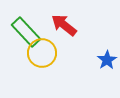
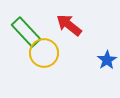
red arrow: moved 5 px right
yellow circle: moved 2 px right
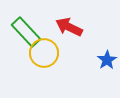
red arrow: moved 2 px down; rotated 12 degrees counterclockwise
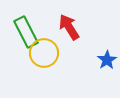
red arrow: rotated 32 degrees clockwise
green rectangle: rotated 16 degrees clockwise
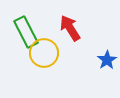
red arrow: moved 1 px right, 1 px down
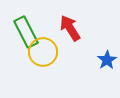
yellow circle: moved 1 px left, 1 px up
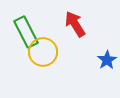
red arrow: moved 5 px right, 4 px up
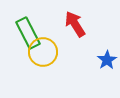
green rectangle: moved 2 px right, 1 px down
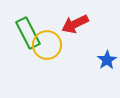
red arrow: rotated 84 degrees counterclockwise
yellow circle: moved 4 px right, 7 px up
